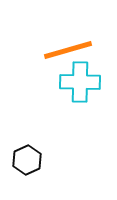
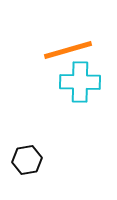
black hexagon: rotated 16 degrees clockwise
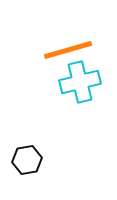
cyan cross: rotated 15 degrees counterclockwise
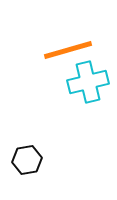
cyan cross: moved 8 px right
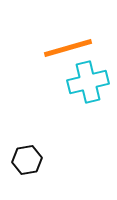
orange line: moved 2 px up
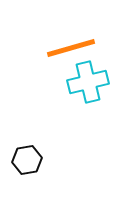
orange line: moved 3 px right
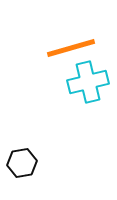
black hexagon: moved 5 px left, 3 px down
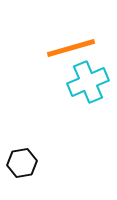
cyan cross: rotated 9 degrees counterclockwise
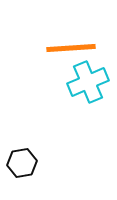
orange line: rotated 12 degrees clockwise
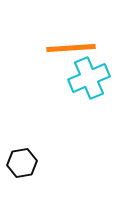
cyan cross: moved 1 px right, 4 px up
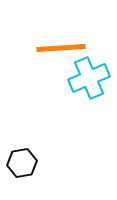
orange line: moved 10 px left
